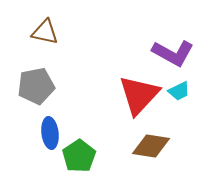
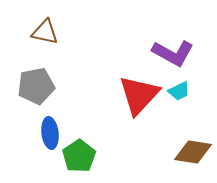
brown diamond: moved 42 px right, 6 px down
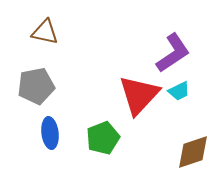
purple L-shape: rotated 63 degrees counterclockwise
brown diamond: rotated 27 degrees counterclockwise
green pentagon: moved 24 px right, 18 px up; rotated 12 degrees clockwise
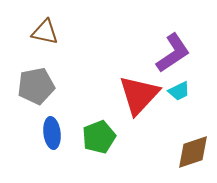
blue ellipse: moved 2 px right
green pentagon: moved 4 px left, 1 px up
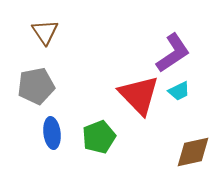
brown triangle: rotated 44 degrees clockwise
red triangle: rotated 27 degrees counterclockwise
brown diamond: rotated 6 degrees clockwise
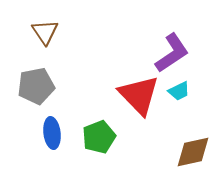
purple L-shape: moved 1 px left
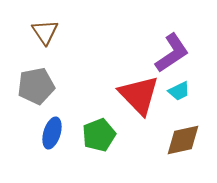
blue ellipse: rotated 24 degrees clockwise
green pentagon: moved 2 px up
brown diamond: moved 10 px left, 12 px up
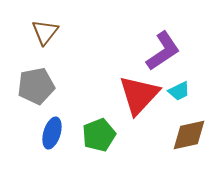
brown triangle: rotated 12 degrees clockwise
purple L-shape: moved 9 px left, 2 px up
red triangle: rotated 27 degrees clockwise
brown diamond: moved 6 px right, 5 px up
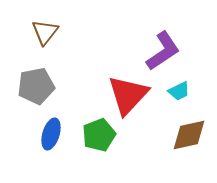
red triangle: moved 11 px left
blue ellipse: moved 1 px left, 1 px down
